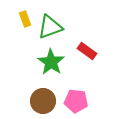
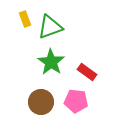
red rectangle: moved 21 px down
brown circle: moved 2 px left, 1 px down
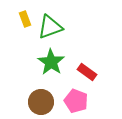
pink pentagon: rotated 15 degrees clockwise
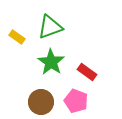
yellow rectangle: moved 8 px left, 18 px down; rotated 35 degrees counterclockwise
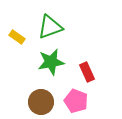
green star: rotated 28 degrees clockwise
red rectangle: rotated 30 degrees clockwise
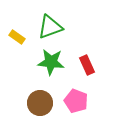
green star: rotated 16 degrees clockwise
red rectangle: moved 7 px up
brown circle: moved 1 px left, 1 px down
